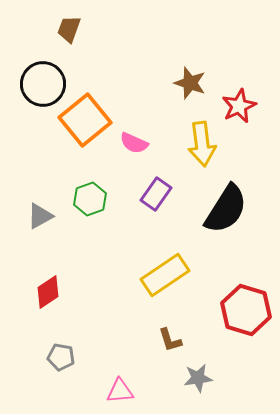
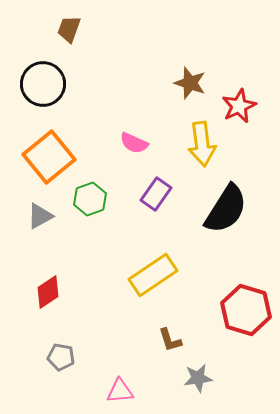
orange square: moved 36 px left, 37 px down
yellow rectangle: moved 12 px left
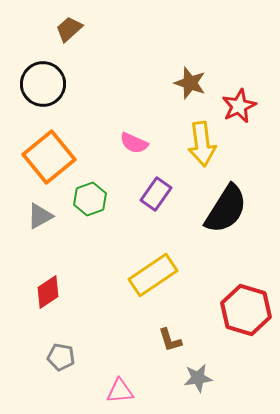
brown trapezoid: rotated 28 degrees clockwise
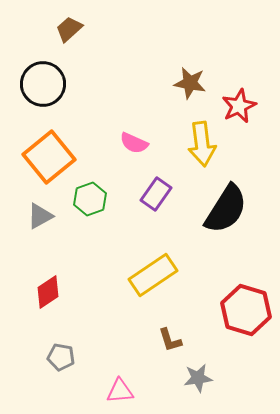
brown star: rotated 8 degrees counterclockwise
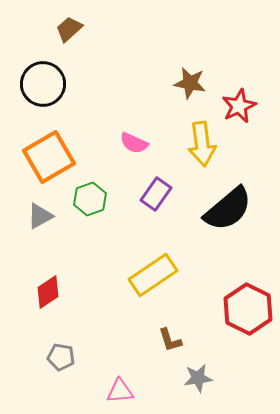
orange square: rotated 9 degrees clockwise
black semicircle: moved 2 px right; rotated 18 degrees clockwise
red hexagon: moved 2 px right, 1 px up; rotated 9 degrees clockwise
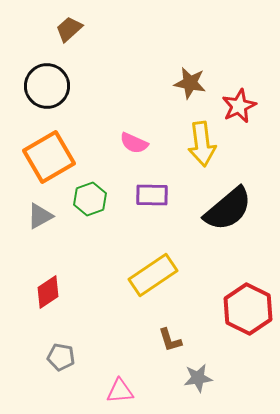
black circle: moved 4 px right, 2 px down
purple rectangle: moved 4 px left, 1 px down; rotated 56 degrees clockwise
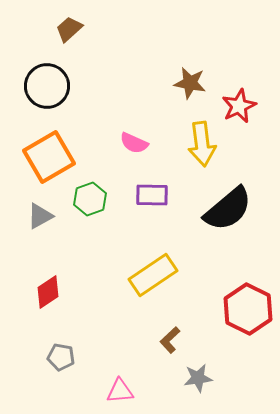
brown L-shape: rotated 64 degrees clockwise
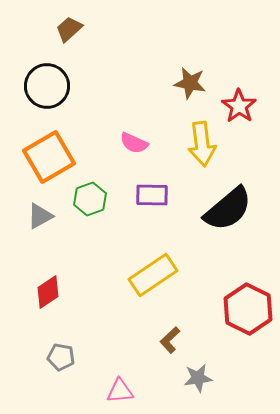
red star: rotated 12 degrees counterclockwise
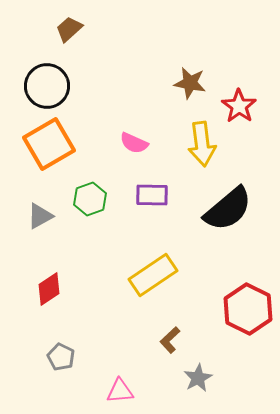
orange square: moved 13 px up
red diamond: moved 1 px right, 3 px up
gray pentagon: rotated 16 degrees clockwise
gray star: rotated 20 degrees counterclockwise
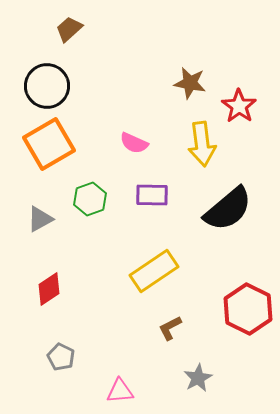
gray triangle: moved 3 px down
yellow rectangle: moved 1 px right, 4 px up
brown L-shape: moved 12 px up; rotated 16 degrees clockwise
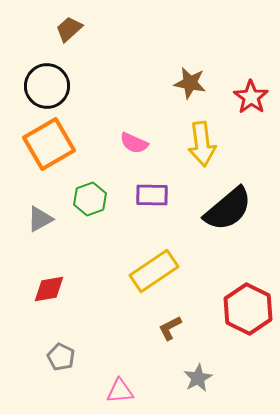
red star: moved 12 px right, 9 px up
red diamond: rotated 24 degrees clockwise
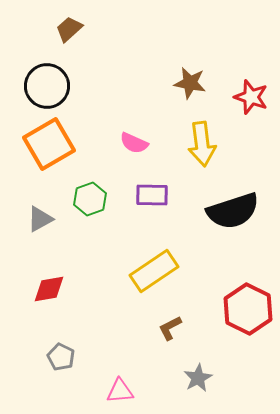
red star: rotated 16 degrees counterclockwise
black semicircle: moved 5 px right, 2 px down; rotated 22 degrees clockwise
